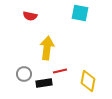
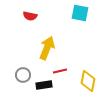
yellow arrow: rotated 15 degrees clockwise
gray circle: moved 1 px left, 1 px down
black rectangle: moved 2 px down
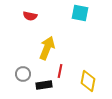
red line: rotated 64 degrees counterclockwise
gray circle: moved 1 px up
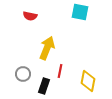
cyan square: moved 1 px up
black rectangle: moved 1 px down; rotated 63 degrees counterclockwise
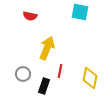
yellow diamond: moved 2 px right, 3 px up
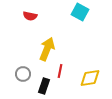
cyan square: rotated 18 degrees clockwise
yellow arrow: moved 1 px down
yellow diamond: rotated 70 degrees clockwise
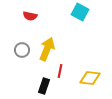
gray circle: moved 1 px left, 24 px up
yellow diamond: rotated 15 degrees clockwise
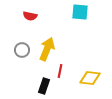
cyan square: rotated 24 degrees counterclockwise
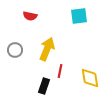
cyan square: moved 1 px left, 4 px down; rotated 12 degrees counterclockwise
gray circle: moved 7 px left
yellow diamond: rotated 75 degrees clockwise
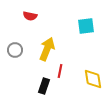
cyan square: moved 7 px right, 10 px down
yellow diamond: moved 3 px right, 1 px down
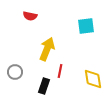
gray circle: moved 22 px down
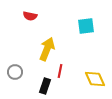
yellow diamond: moved 2 px right; rotated 15 degrees counterclockwise
black rectangle: moved 1 px right
